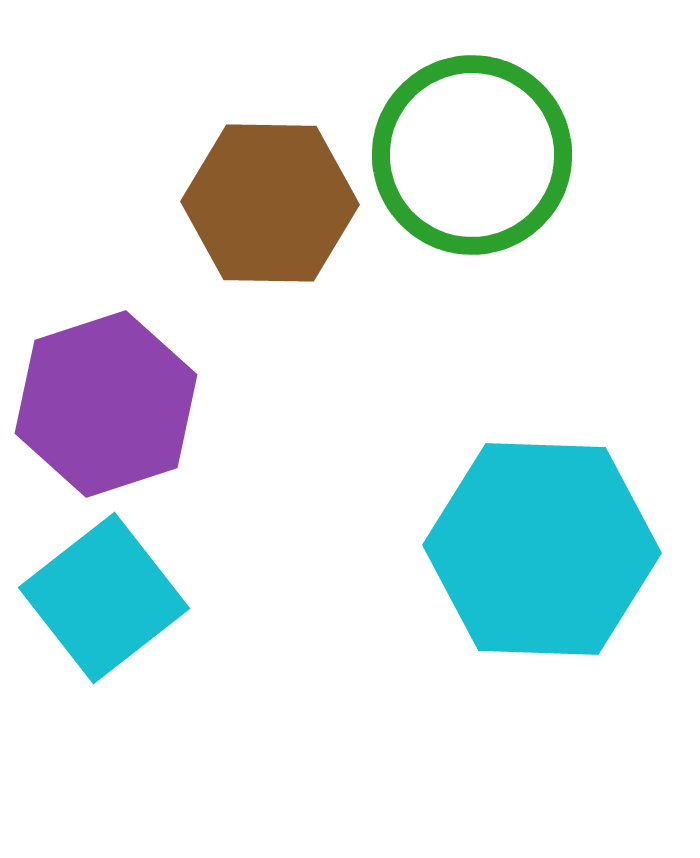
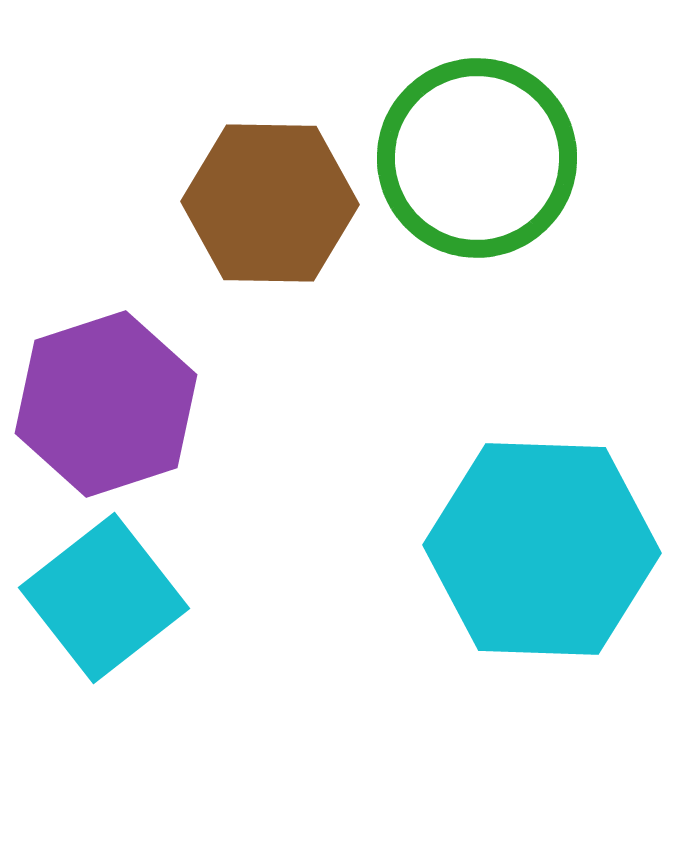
green circle: moved 5 px right, 3 px down
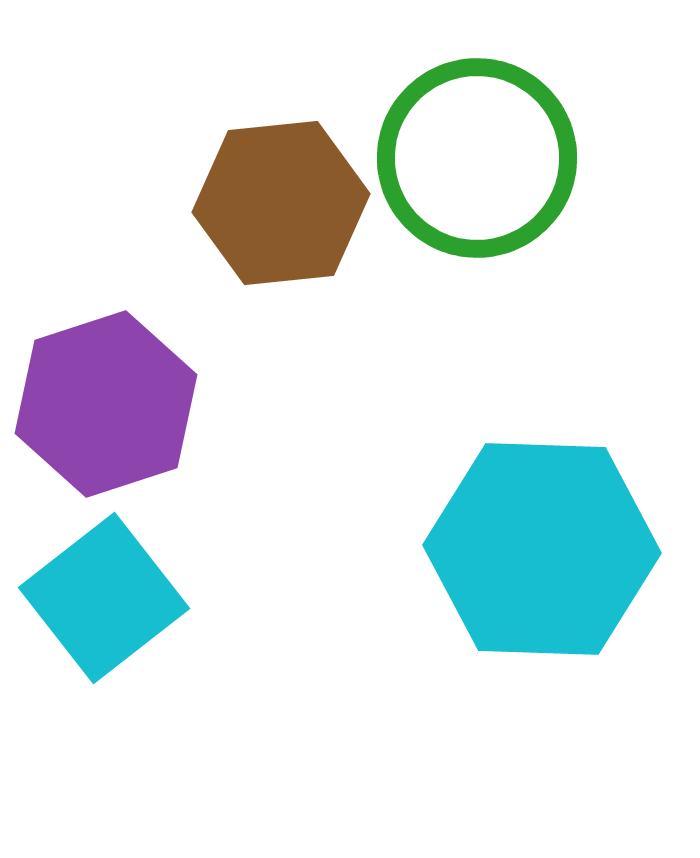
brown hexagon: moved 11 px right; rotated 7 degrees counterclockwise
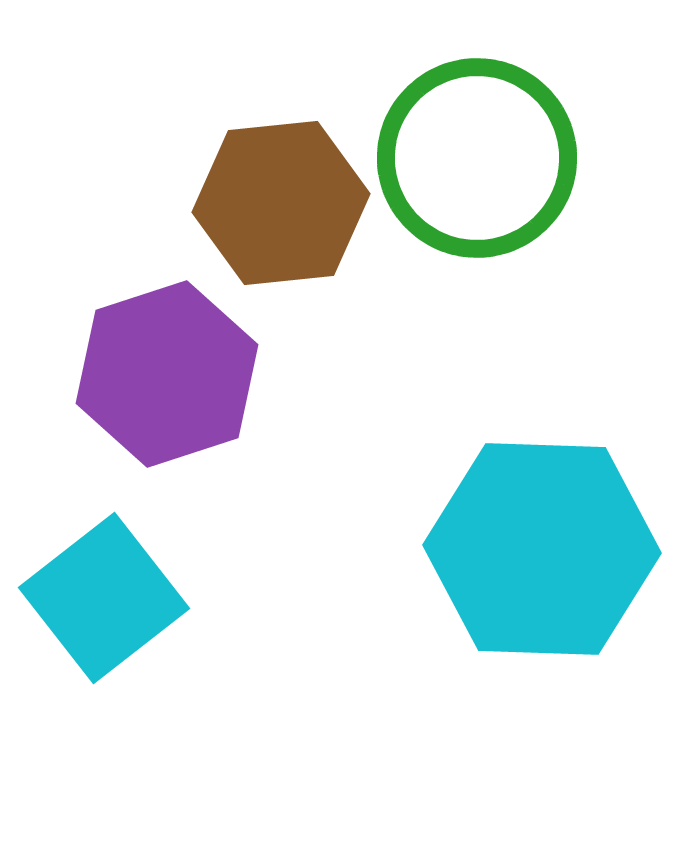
purple hexagon: moved 61 px right, 30 px up
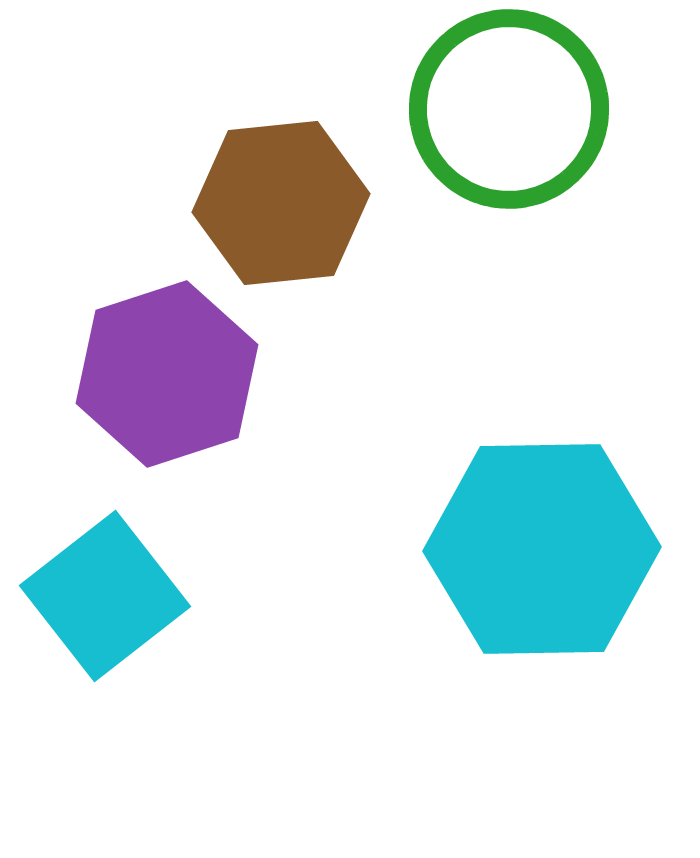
green circle: moved 32 px right, 49 px up
cyan hexagon: rotated 3 degrees counterclockwise
cyan square: moved 1 px right, 2 px up
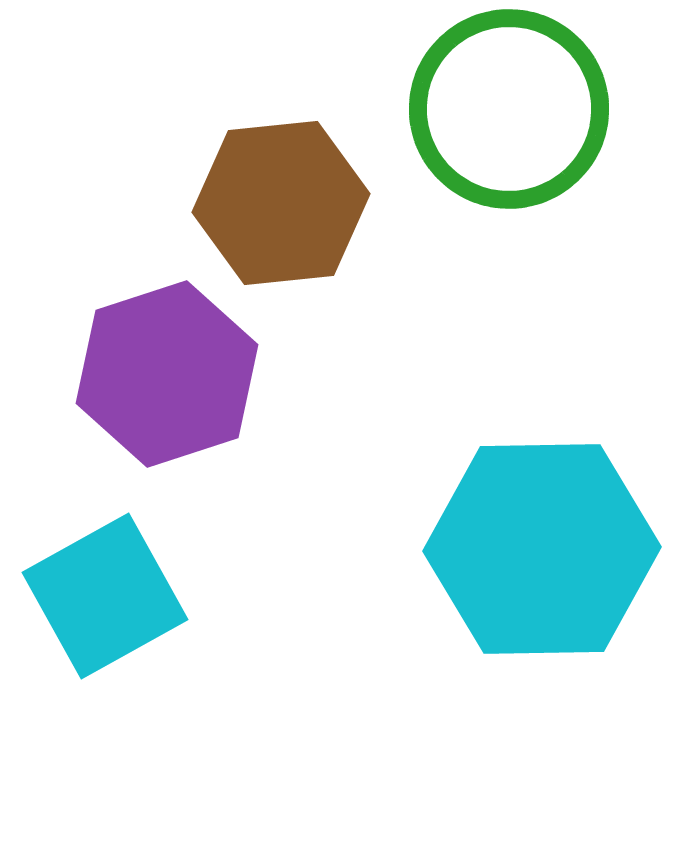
cyan square: rotated 9 degrees clockwise
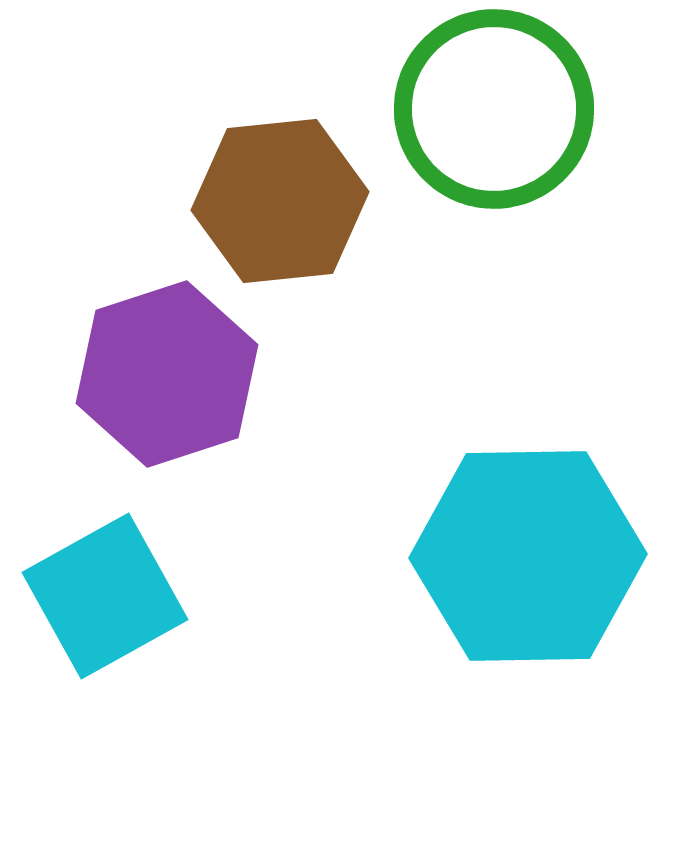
green circle: moved 15 px left
brown hexagon: moved 1 px left, 2 px up
cyan hexagon: moved 14 px left, 7 px down
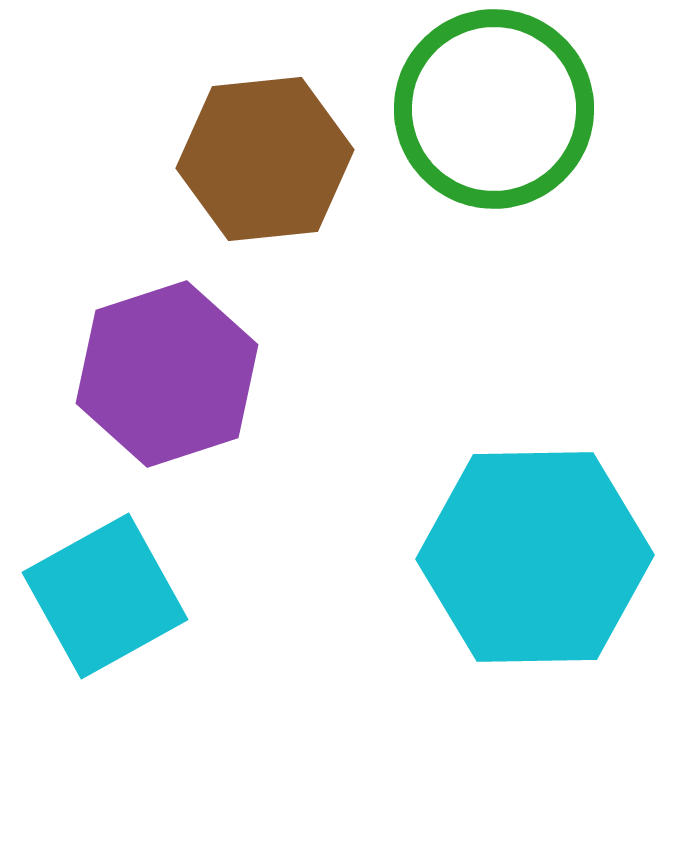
brown hexagon: moved 15 px left, 42 px up
cyan hexagon: moved 7 px right, 1 px down
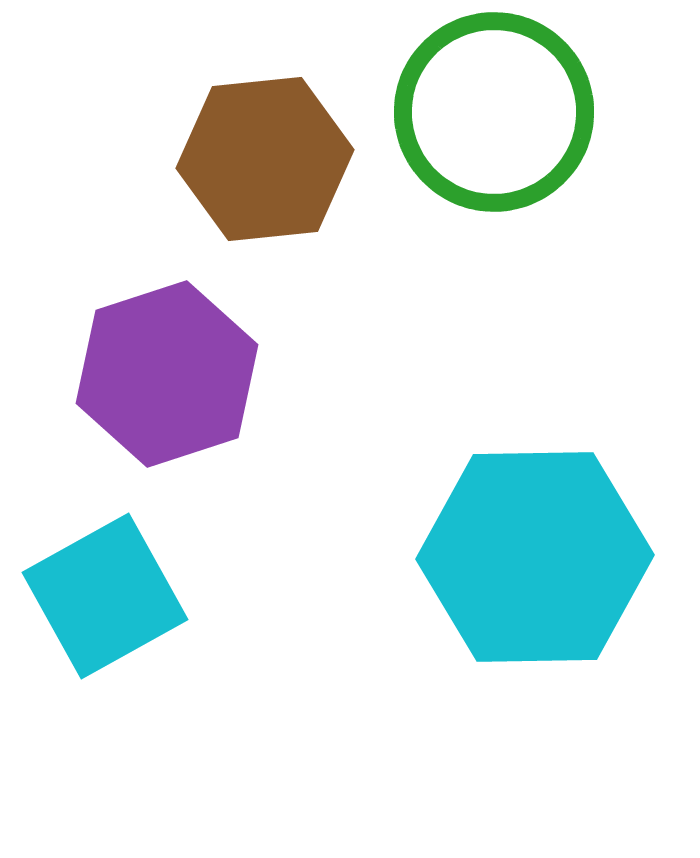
green circle: moved 3 px down
